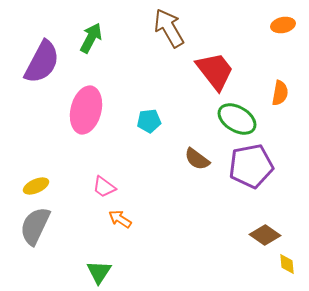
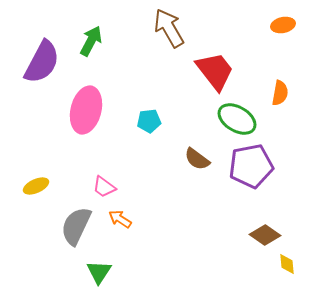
green arrow: moved 3 px down
gray semicircle: moved 41 px right
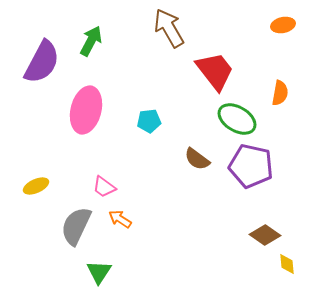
purple pentagon: rotated 24 degrees clockwise
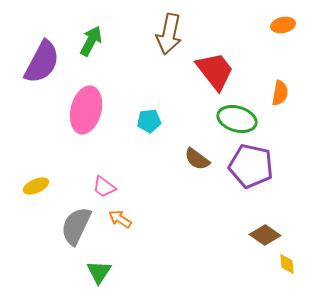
brown arrow: moved 6 px down; rotated 138 degrees counterclockwise
green ellipse: rotated 15 degrees counterclockwise
